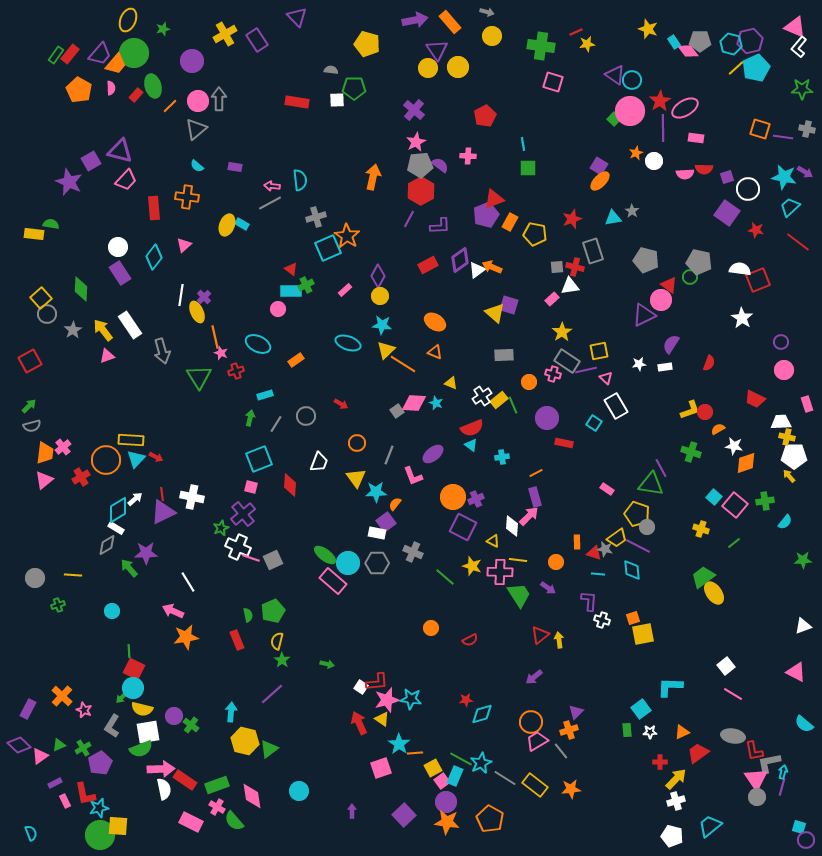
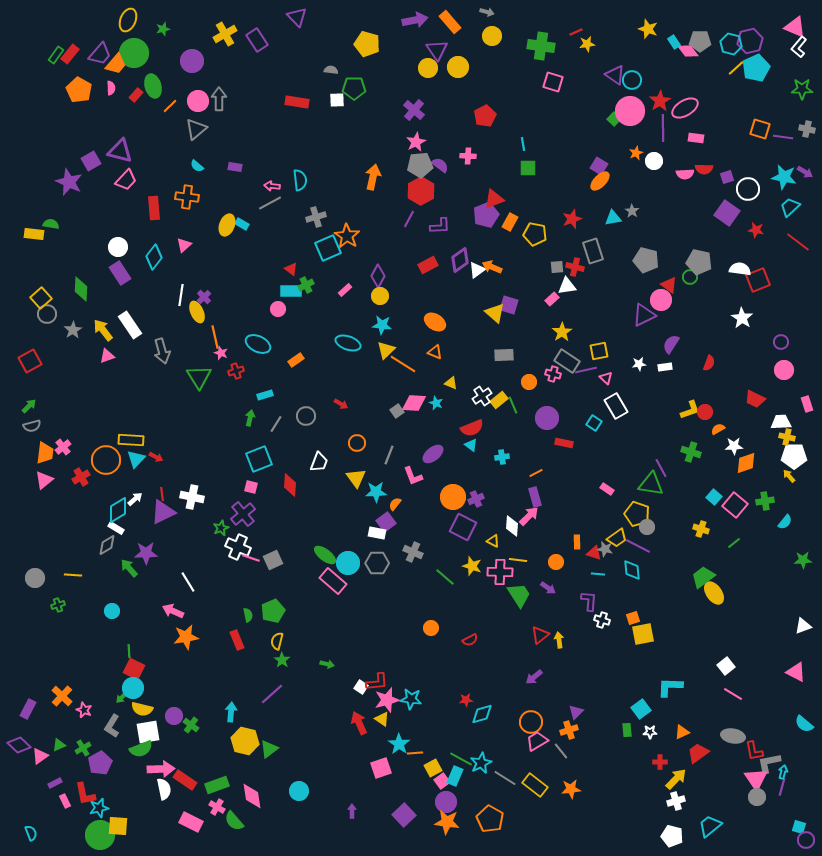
white triangle at (570, 286): moved 3 px left
white star at (734, 446): rotated 12 degrees counterclockwise
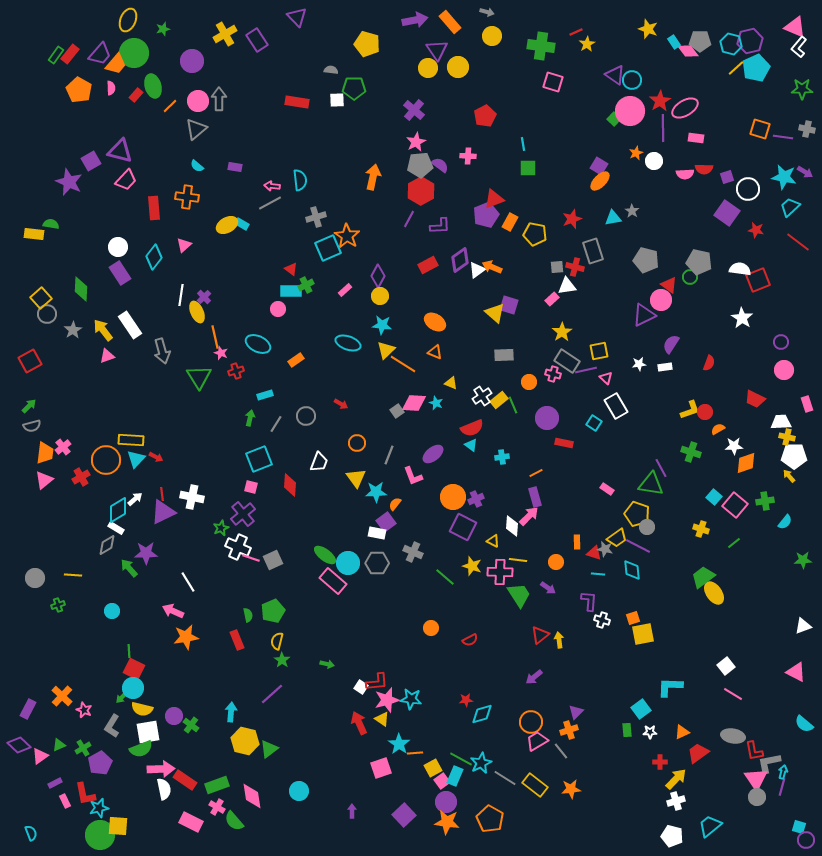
yellow star at (587, 44): rotated 21 degrees counterclockwise
yellow ellipse at (227, 225): rotated 40 degrees clockwise
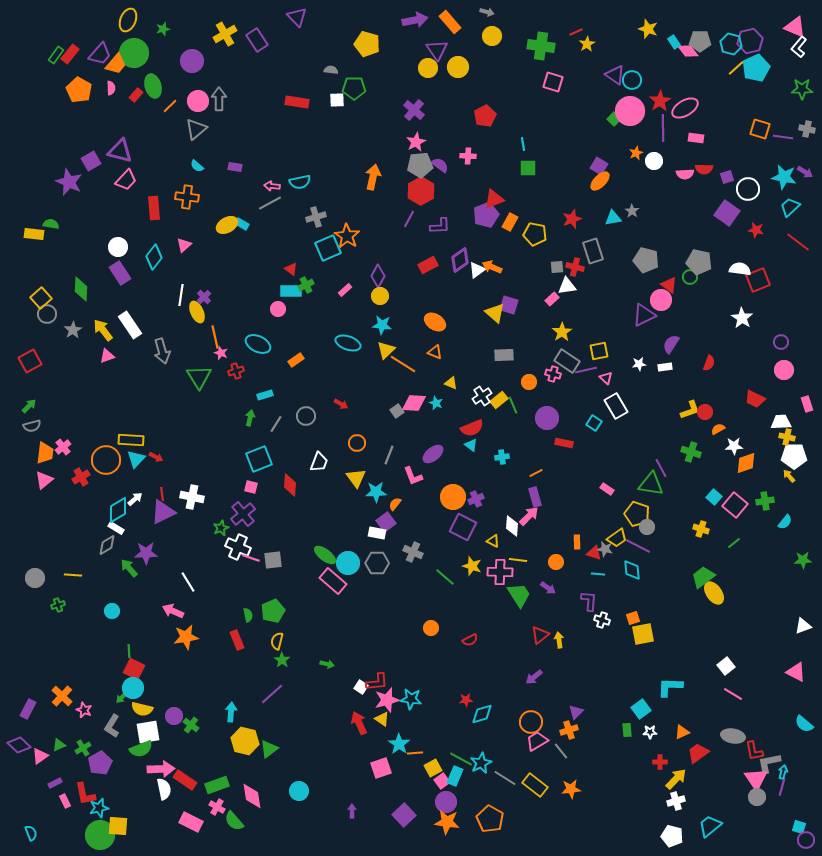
cyan semicircle at (300, 180): moved 2 px down; rotated 85 degrees clockwise
gray square at (273, 560): rotated 18 degrees clockwise
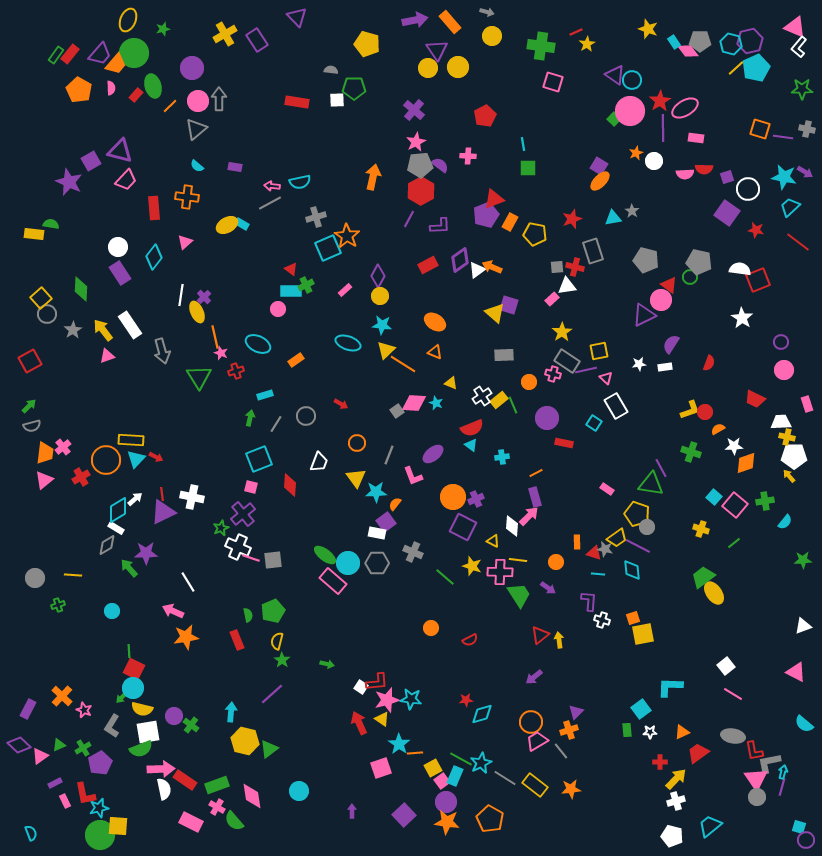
purple circle at (192, 61): moved 7 px down
pink triangle at (184, 245): moved 1 px right, 3 px up
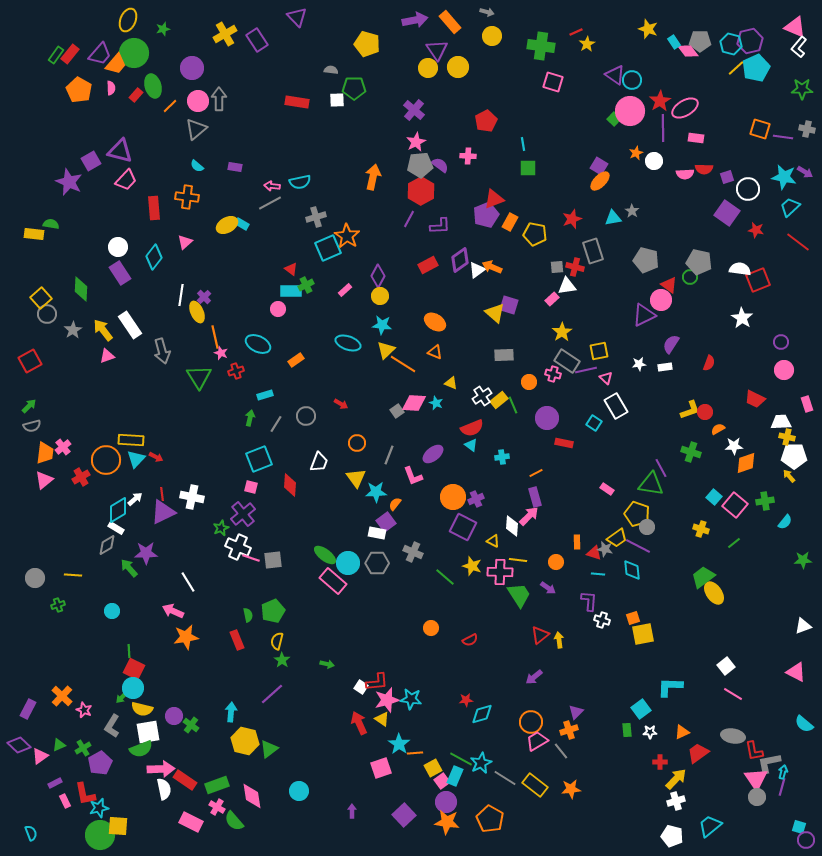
red pentagon at (485, 116): moved 1 px right, 5 px down
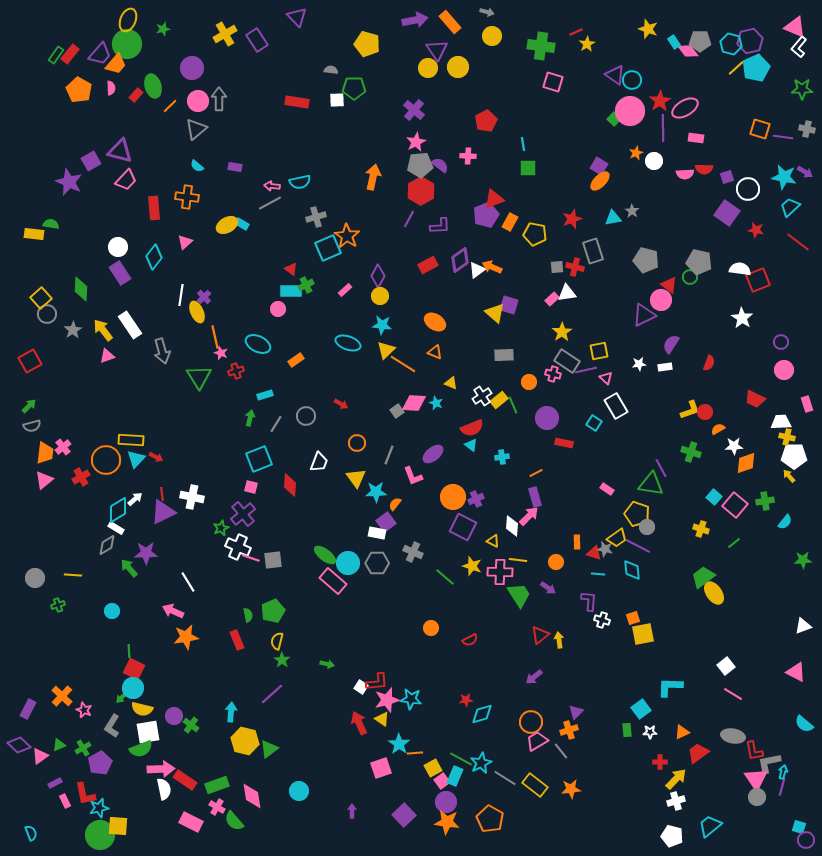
green circle at (134, 53): moved 7 px left, 9 px up
white triangle at (567, 286): moved 7 px down
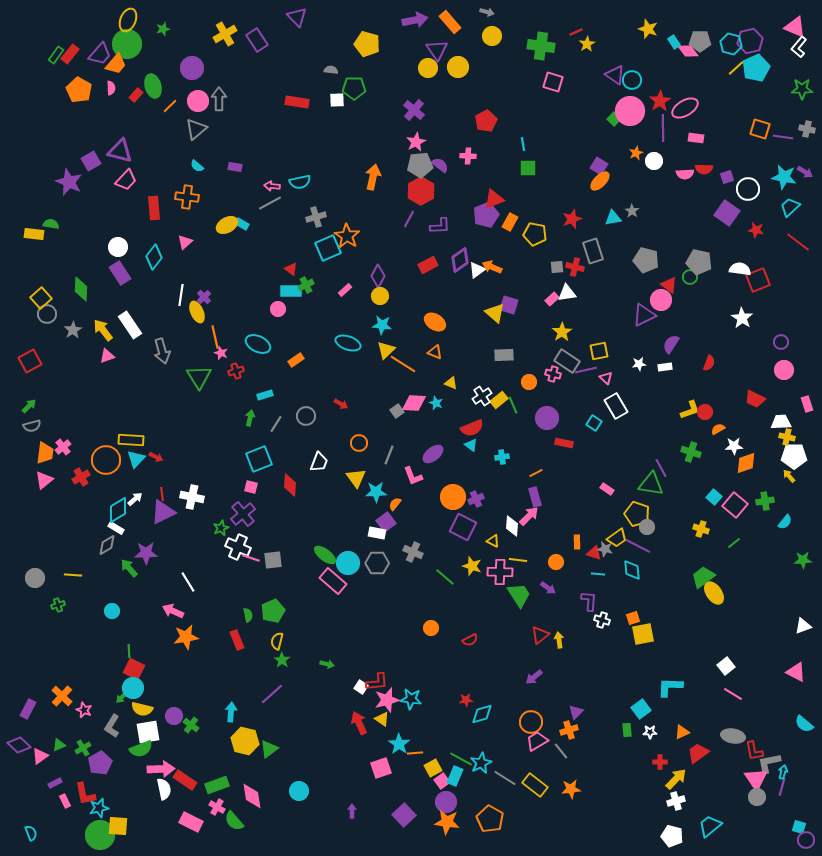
orange circle at (357, 443): moved 2 px right
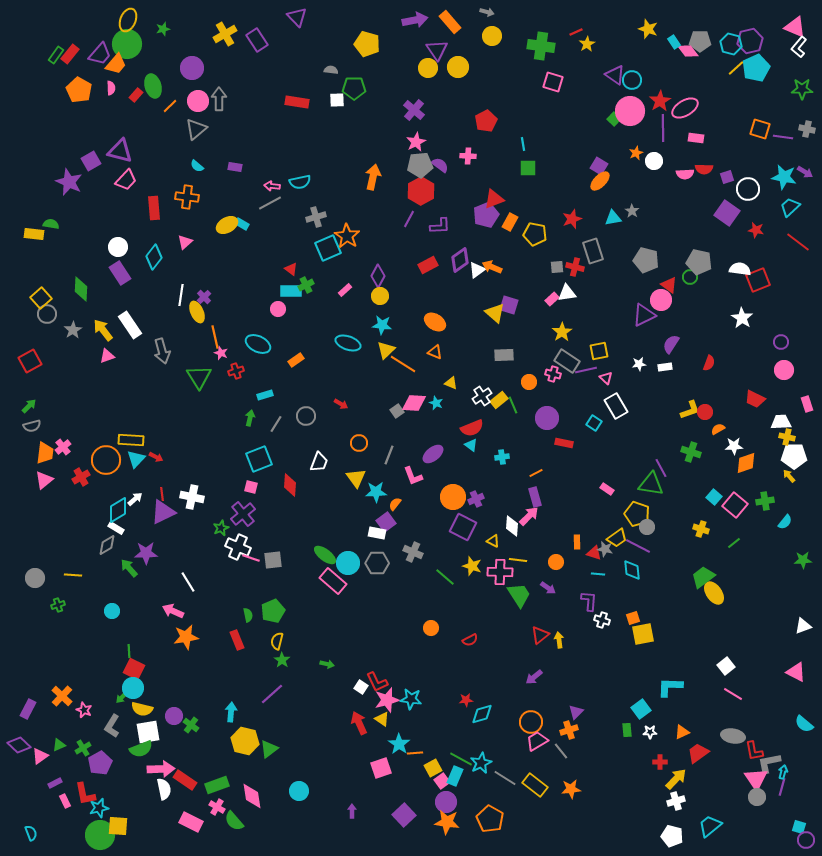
red L-shape at (377, 682): rotated 70 degrees clockwise
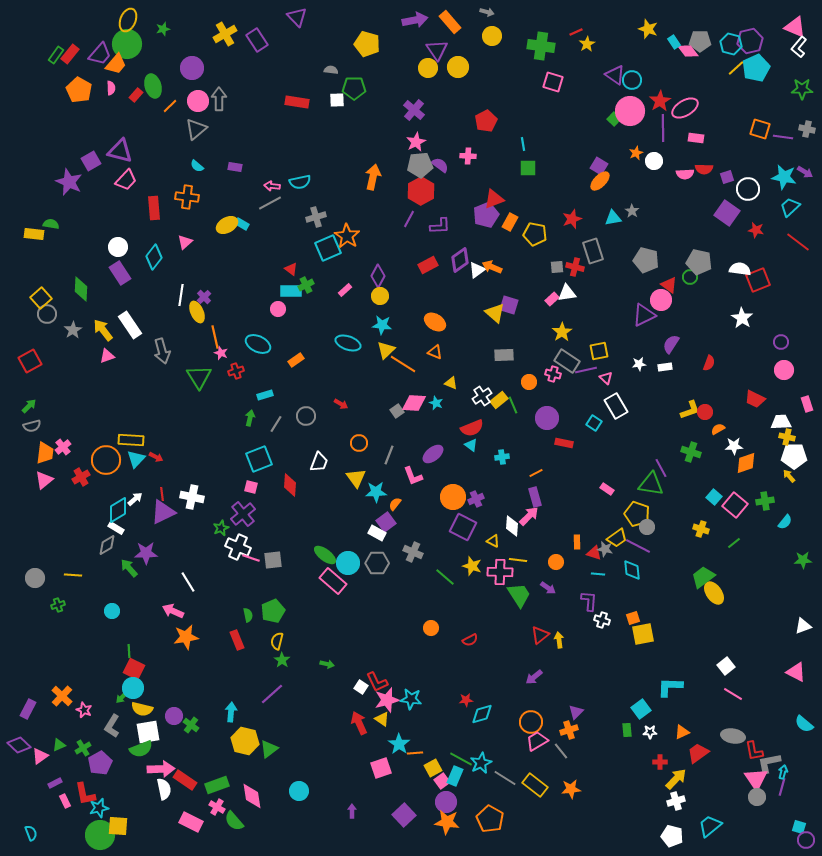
white rectangle at (377, 533): rotated 18 degrees clockwise
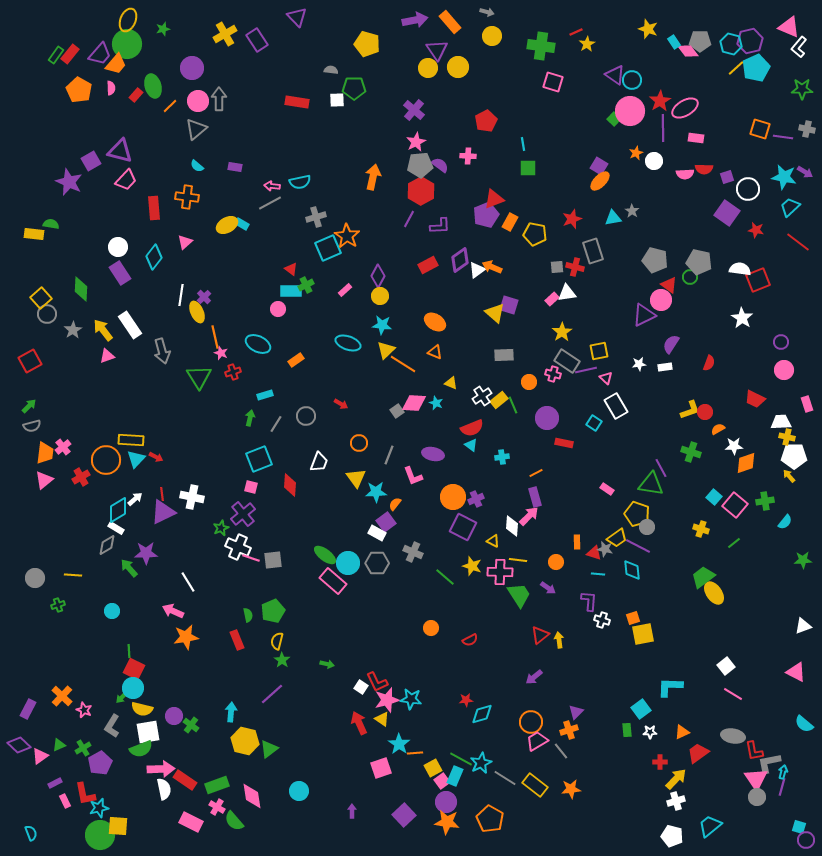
pink triangle at (795, 27): moved 6 px left
gray pentagon at (646, 260): moved 9 px right
red cross at (236, 371): moved 3 px left, 1 px down
purple ellipse at (433, 454): rotated 50 degrees clockwise
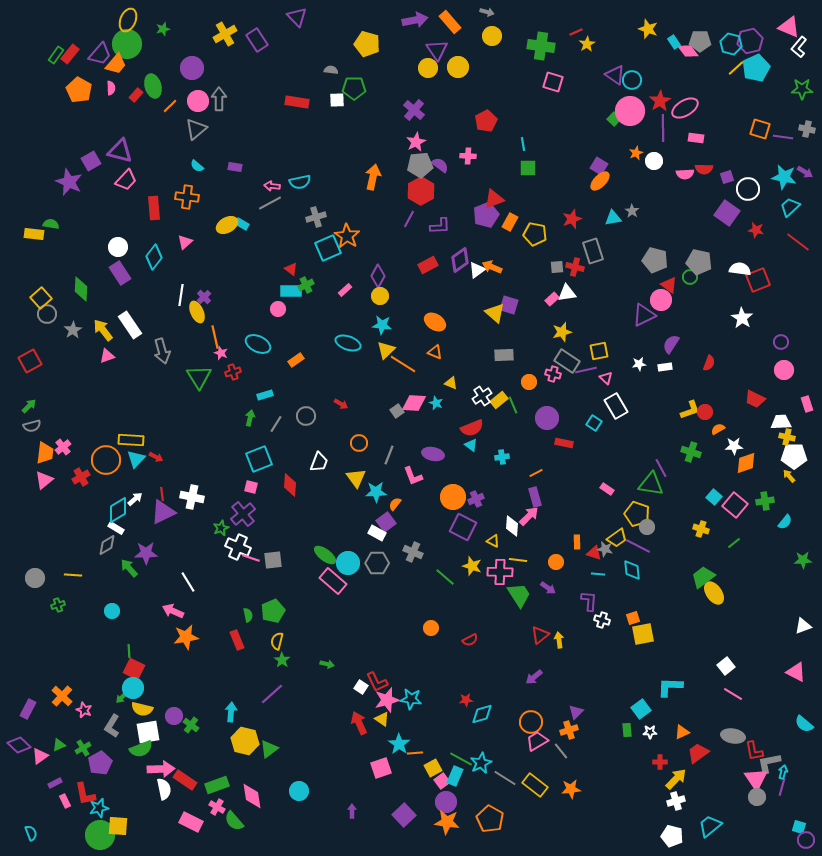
yellow star at (562, 332): rotated 18 degrees clockwise
